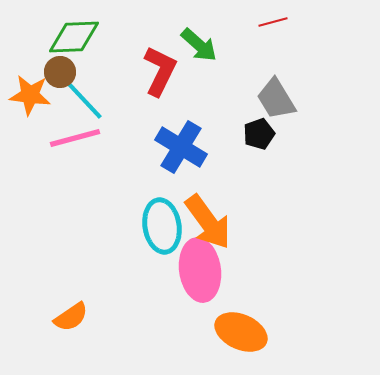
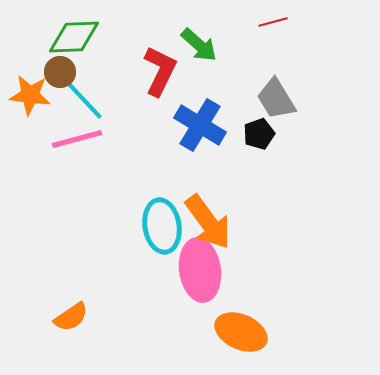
pink line: moved 2 px right, 1 px down
blue cross: moved 19 px right, 22 px up
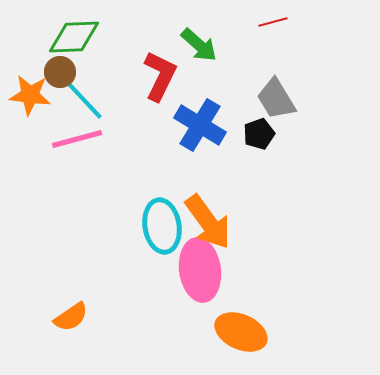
red L-shape: moved 5 px down
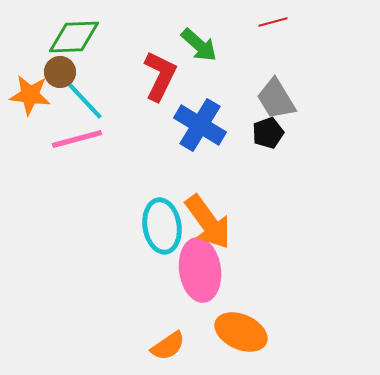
black pentagon: moved 9 px right, 1 px up
orange semicircle: moved 97 px right, 29 px down
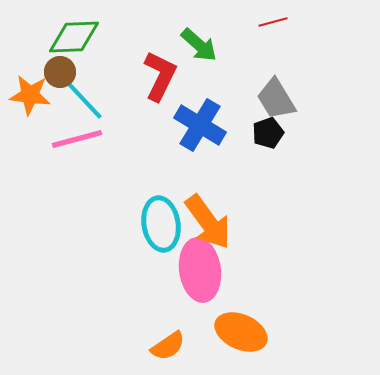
cyan ellipse: moved 1 px left, 2 px up
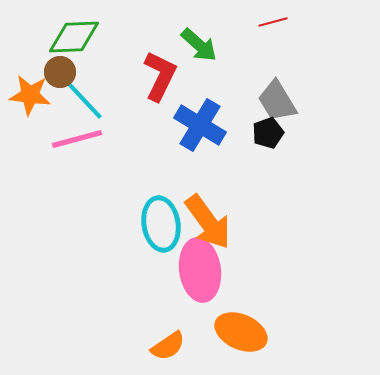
gray trapezoid: moved 1 px right, 2 px down
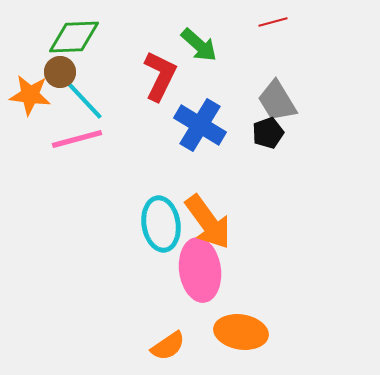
orange ellipse: rotated 15 degrees counterclockwise
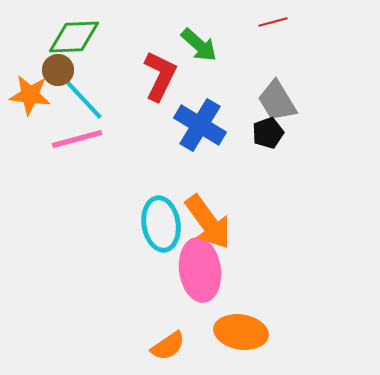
brown circle: moved 2 px left, 2 px up
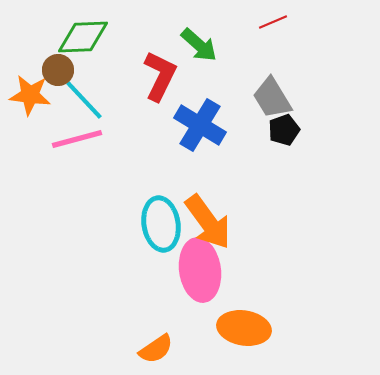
red line: rotated 8 degrees counterclockwise
green diamond: moved 9 px right
gray trapezoid: moved 5 px left, 3 px up
black pentagon: moved 16 px right, 3 px up
orange ellipse: moved 3 px right, 4 px up
orange semicircle: moved 12 px left, 3 px down
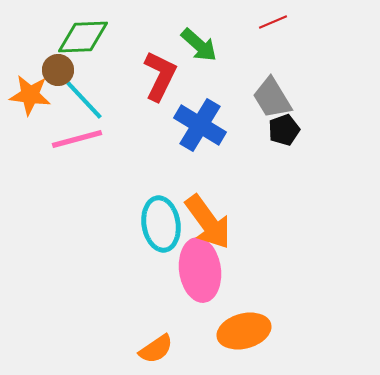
orange ellipse: moved 3 px down; rotated 24 degrees counterclockwise
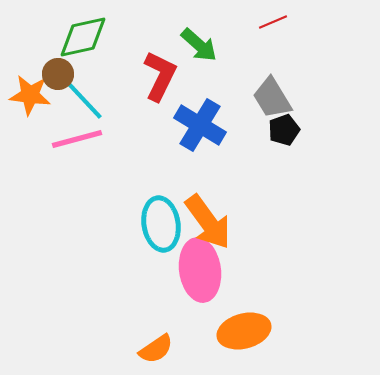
green diamond: rotated 10 degrees counterclockwise
brown circle: moved 4 px down
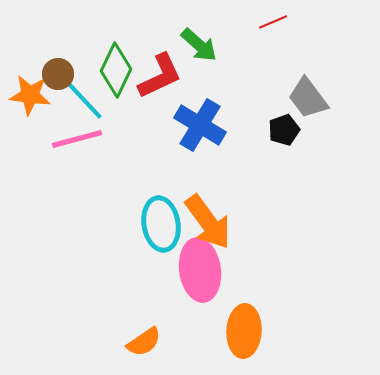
green diamond: moved 33 px right, 33 px down; rotated 52 degrees counterclockwise
red L-shape: rotated 39 degrees clockwise
gray trapezoid: moved 36 px right; rotated 6 degrees counterclockwise
orange ellipse: rotated 72 degrees counterclockwise
orange semicircle: moved 12 px left, 7 px up
